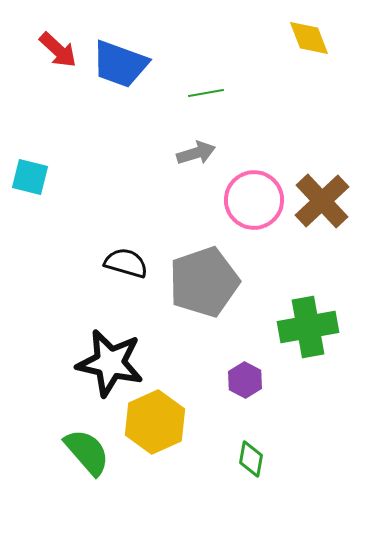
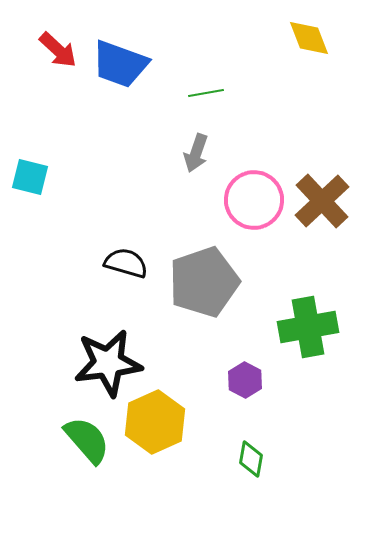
gray arrow: rotated 126 degrees clockwise
black star: moved 2 px left; rotated 20 degrees counterclockwise
green semicircle: moved 12 px up
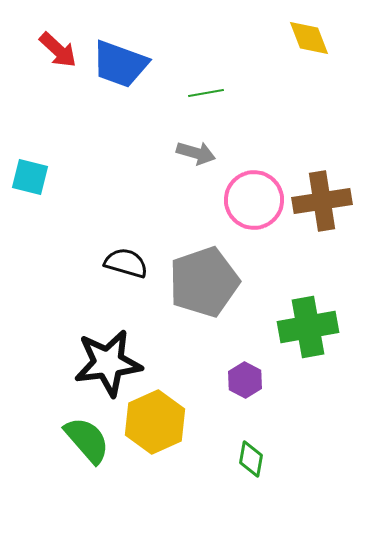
gray arrow: rotated 93 degrees counterclockwise
brown cross: rotated 34 degrees clockwise
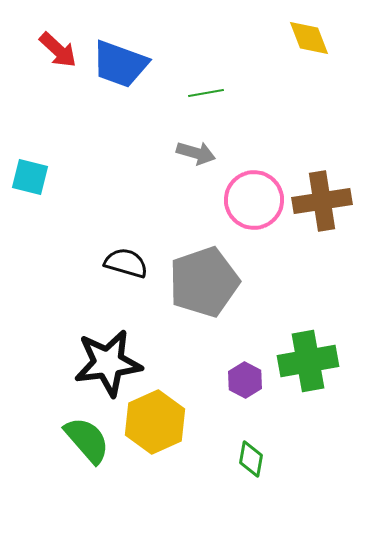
green cross: moved 34 px down
